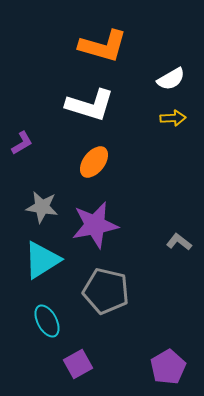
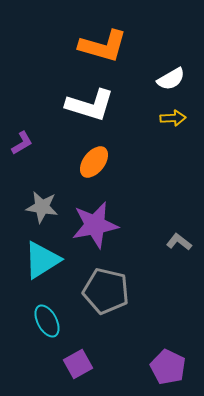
purple pentagon: rotated 16 degrees counterclockwise
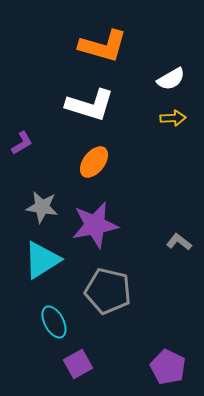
gray pentagon: moved 2 px right
cyan ellipse: moved 7 px right, 1 px down
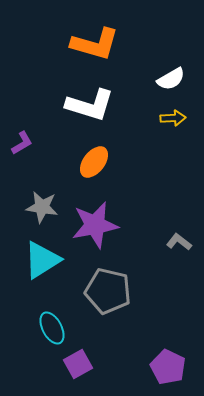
orange L-shape: moved 8 px left, 2 px up
cyan ellipse: moved 2 px left, 6 px down
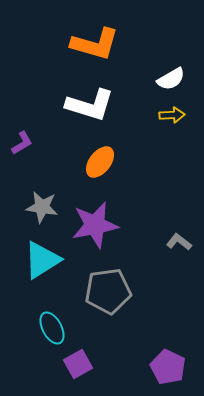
yellow arrow: moved 1 px left, 3 px up
orange ellipse: moved 6 px right
gray pentagon: rotated 21 degrees counterclockwise
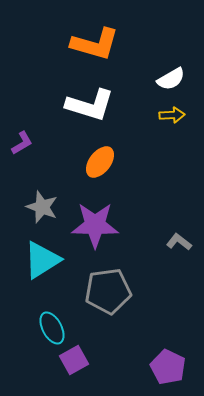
gray star: rotated 12 degrees clockwise
purple star: rotated 12 degrees clockwise
purple square: moved 4 px left, 4 px up
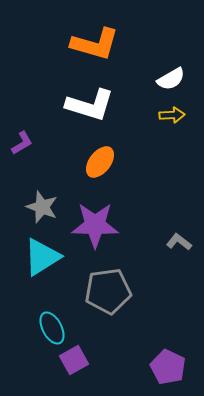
cyan triangle: moved 3 px up
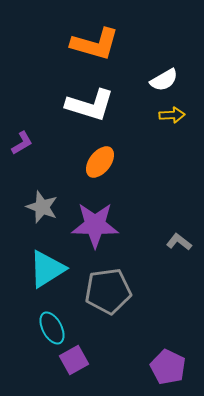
white semicircle: moved 7 px left, 1 px down
cyan triangle: moved 5 px right, 12 px down
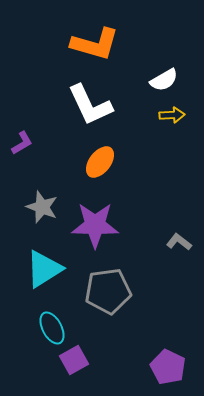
white L-shape: rotated 48 degrees clockwise
cyan triangle: moved 3 px left
